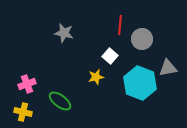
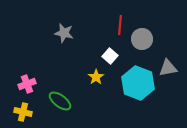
yellow star: rotated 21 degrees counterclockwise
cyan hexagon: moved 2 px left
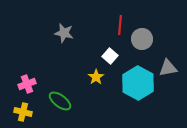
cyan hexagon: rotated 8 degrees clockwise
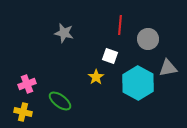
gray circle: moved 6 px right
white square: rotated 21 degrees counterclockwise
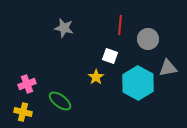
gray star: moved 5 px up
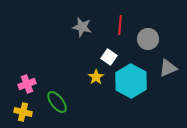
gray star: moved 18 px right, 1 px up
white square: moved 1 px left, 1 px down; rotated 14 degrees clockwise
gray triangle: rotated 12 degrees counterclockwise
cyan hexagon: moved 7 px left, 2 px up
green ellipse: moved 3 px left, 1 px down; rotated 15 degrees clockwise
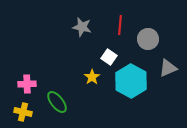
yellow star: moved 4 px left
pink cross: rotated 18 degrees clockwise
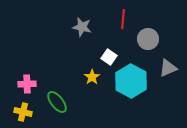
red line: moved 3 px right, 6 px up
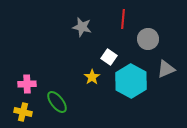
gray triangle: moved 2 px left, 1 px down
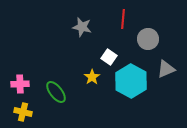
pink cross: moved 7 px left
green ellipse: moved 1 px left, 10 px up
